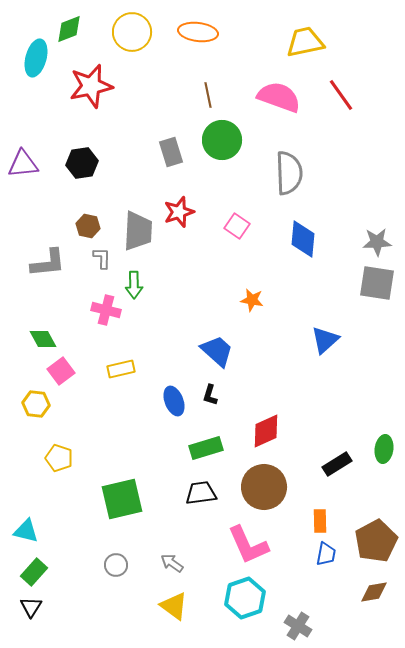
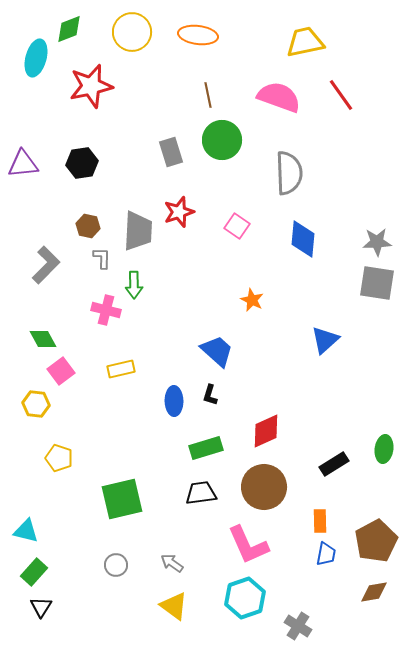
orange ellipse at (198, 32): moved 3 px down
gray L-shape at (48, 263): moved 2 px left, 2 px down; rotated 39 degrees counterclockwise
orange star at (252, 300): rotated 15 degrees clockwise
blue ellipse at (174, 401): rotated 20 degrees clockwise
black rectangle at (337, 464): moved 3 px left
black triangle at (31, 607): moved 10 px right
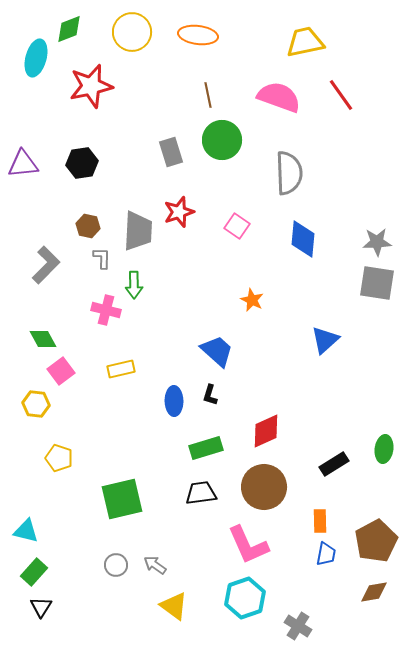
gray arrow at (172, 563): moved 17 px left, 2 px down
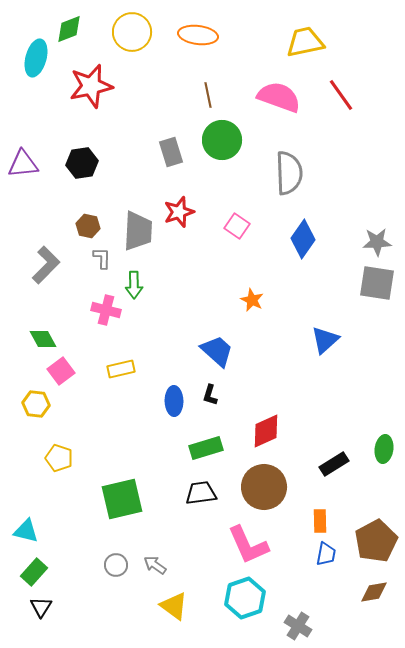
blue diamond at (303, 239): rotated 30 degrees clockwise
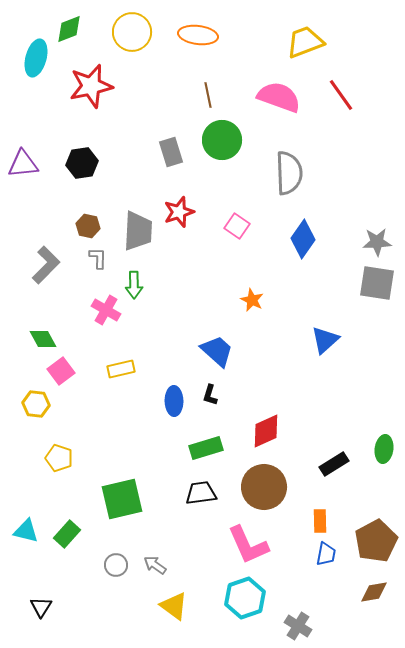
yellow trapezoid at (305, 42): rotated 9 degrees counterclockwise
gray L-shape at (102, 258): moved 4 px left
pink cross at (106, 310): rotated 16 degrees clockwise
green rectangle at (34, 572): moved 33 px right, 38 px up
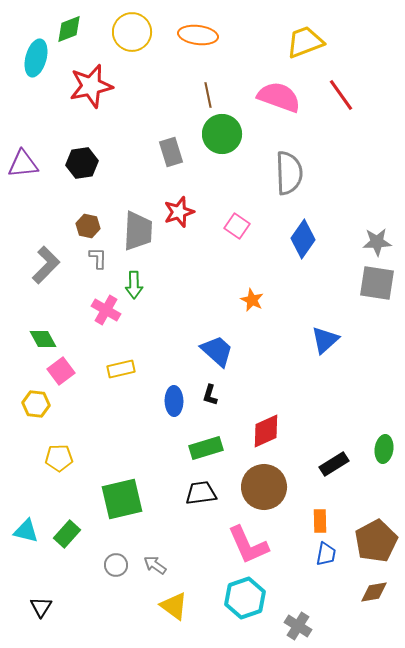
green circle at (222, 140): moved 6 px up
yellow pentagon at (59, 458): rotated 20 degrees counterclockwise
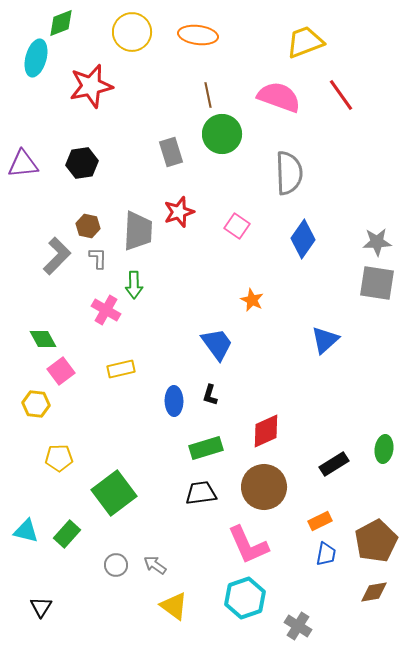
green diamond at (69, 29): moved 8 px left, 6 px up
gray L-shape at (46, 265): moved 11 px right, 9 px up
blue trapezoid at (217, 351): moved 7 px up; rotated 12 degrees clockwise
green square at (122, 499): moved 8 px left, 6 px up; rotated 24 degrees counterclockwise
orange rectangle at (320, 521): rotated 65 degrees clockwise
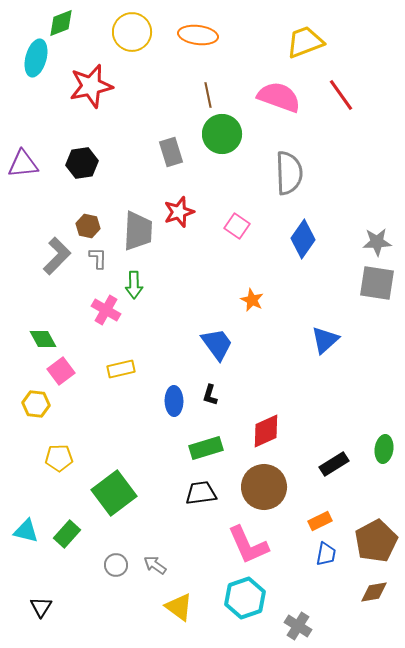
yellow triangle at (174, 606): moved 5 px right, 1 px down
